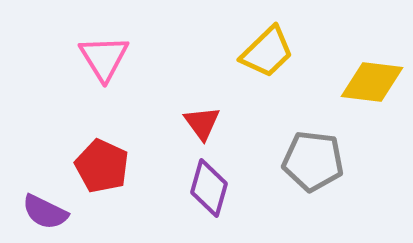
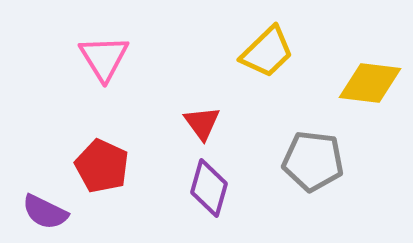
yellow diamond: moved 2 px left, 1 px down
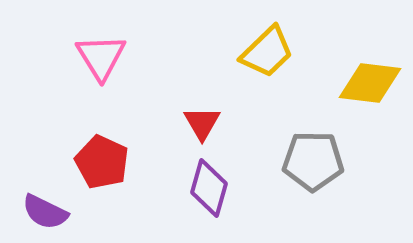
pink triangle: moved 3 px left, 1 px up
red triangle: rotated 6 degrees clockwise
gray pentagon: rotated 6 degrees counterclockwise
red pentagon: moved 4 px up
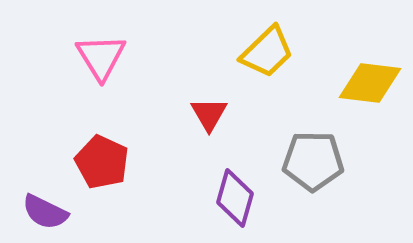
red triangle: moved 7 px right, 9 px up
purple diamond: moved 26 px right, 10 px down
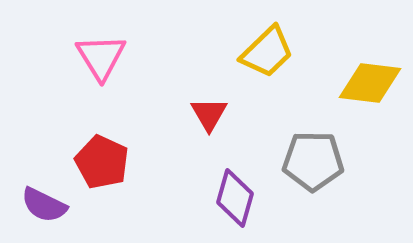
purple semicircle: moved 1 px left, 7 px up
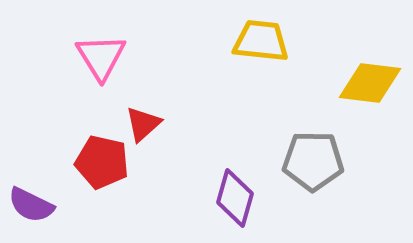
yellow trapezoid: moved 6 px left, 11 px up; rotated 130 degrees counterclockwise
red triangle: moved 66 px left, 10 px down; rotated 18 degrees clockwise
red pentagon: rotated 12 degrees counterclockwise
purple semicircle: moved 13 px left
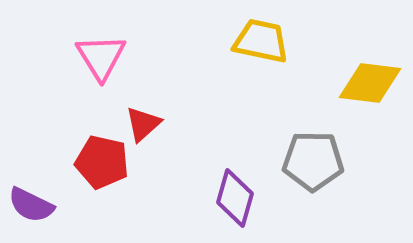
yellow trapezoid: rotated 6 degrees clockwise
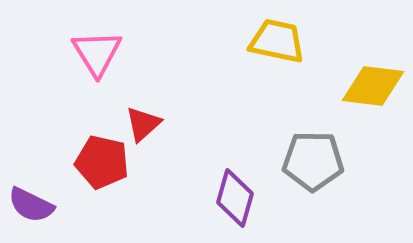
yellow trapezoid: moved 16 px right
pink triangle: moved 4 px left, 4 px up
yellow diamond: moved 3 px right, 3 px down
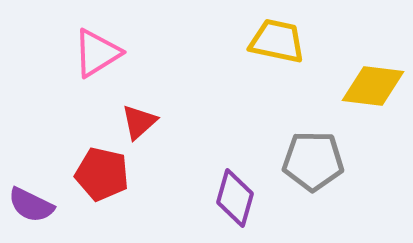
pink triangle: rotated 30 degrees clockwise
red triangle: moved 4 px left, 2 px up
red pentagon: moved 12 px down
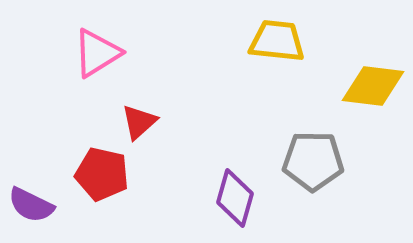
yellow trapezoid: rotated 6 degrees counterclockwise
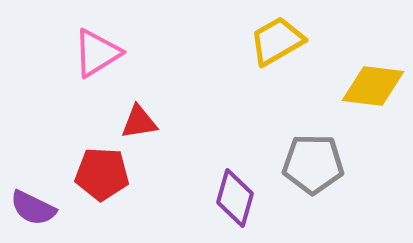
yellow trapezoid: rotated 36 degrees counterclockwise
red triangle: rotated 33 degrees clockwise
gray pentagon: moved 3 px down
red pentagon: rotated 10 degrees counterclockwise
purple semicircle: moved 2 px right, 3 px down
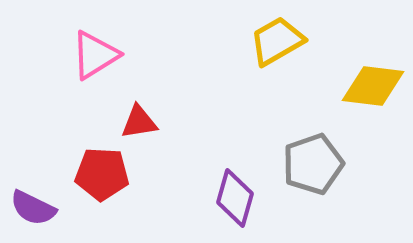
pink triangle: moved 2 px left, 2 px down
gray pentagon: rotated 20 degrees counterclockwise
